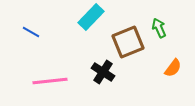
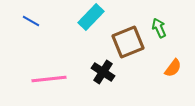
blue line: moved 11 px up
pink line: moved 1 px left, 2 px up
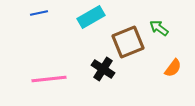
cyan rectangle: rotated 16 degrees clockwise
blue line: moved 8 px right, 8 px up; rotated 42 degrees counterclockwise
green arrow: rotated 30 degrees counterclockwise
black cross: moved 3 px up
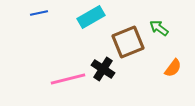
pink line: moved 19 px right; rotated 8 degrees counterclockwise
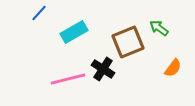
blue line: rotated 36 degrees counterclockwise
cyan rectangle: moved 17 px left, 15 px down
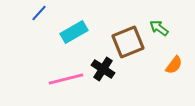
orange semicircle: moved 1 px right, 3 px up
pink line: moved 2 px left
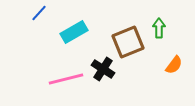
green arrow: rotated 54 degrees clockwise
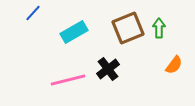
blue line: moved 6 px left
brown square: moved 14 px up
black cross: moved 5 px right; rotated 20 degrees clockwise
pink line: moved 2 px right, 1 px down
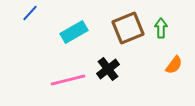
blue line: moved 3 px left
green arrow: moved 2 px right
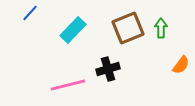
cyan rectangle: moved 1 px left, 2 px up; rotated 16 degrees counterclockwise
orange semicircle: moved 7 px right
black cross: rotated 20 degrees clockwise
pink line: moved 5 px down
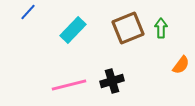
blue line: moved 2 px left, 1 px up
black cross: moved 4 px right, 12 px down
pink line: moved 1 px right
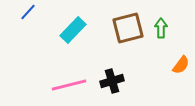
brown square: rotated 8 degrees clockwise
